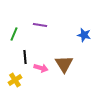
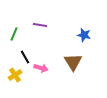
black line: rotated 24 degrees counterclockwise
brown triangle: moved 9 px right, 2 px up
yellow cross: moved 5 px up
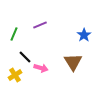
purple line: rotated 32 degrees counterclockwise
blue star: rotated 24 degrees clockwise
black line: rotated 16 degrees counterclockwise
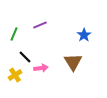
pink arrow: rotated 24 degrees counterclockwise
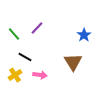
purple line: moved 3 px left, 3 px down; rotated 24 degrees counterclockwise
green line: rotated 64 degrees counterclockwise
black line: rotated 16 degrees counterclockwise
pink arrow: moved 1 px left, 7 px down; rotated 16 degrees clockwise
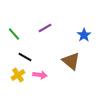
purple line: moved 8 px right; rotated 16 degrees clockwise
brown triangle: moved 2 px left, 1 px up; rotated 18 degrees counterclockwise
yellow cross: moved 3 px right
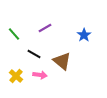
black line: moved 9 px right, 3 px up
brown triangle: moved 9 px left
yellow cross: moved 2 px left, 1 px down; rotated 16 degrees counterclockwise
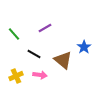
blue star: moved 12 px down
brown triangle: moved 1 px right, 1 px up
yellow cross: rotated 24 degrees clockwise
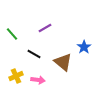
green line: moved 2 px left
brown triangle: moved 2 px down
pink arrow: moved 2 px left, 5 px down
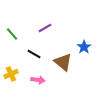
yellow cross: moved 5 px left, 2 px up
